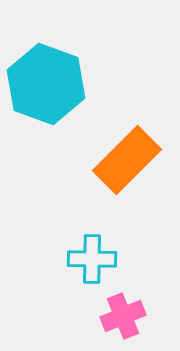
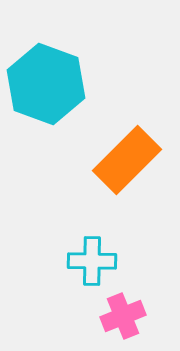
cyan cross: moved 2 px down
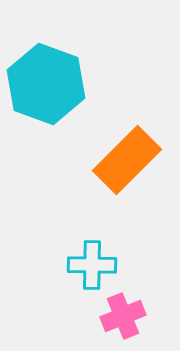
cyan cross: moved 4 px down
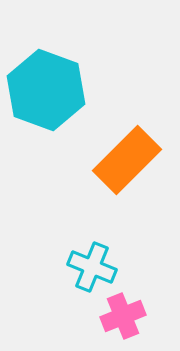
cyan hexagon: moved 6 px down
cyan cross: moved 2 px down; rotated 21 degrees clockwise
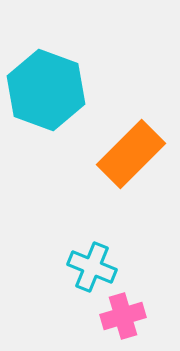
orange rectangle: moved 4 px right, 6 px up
pink cross: rotated 6 degrees clockwise
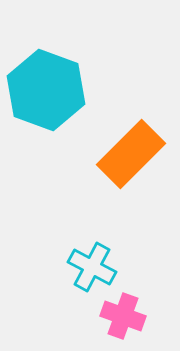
cyan cross: rotated 6 degrees clockwise
pink cross: rotated 36 degrees clockwise
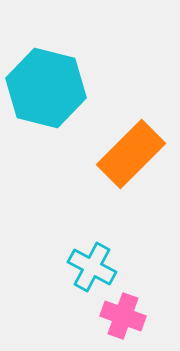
cyan hexagon: moved 2 px up; rotated 6 degrees counterclockwise
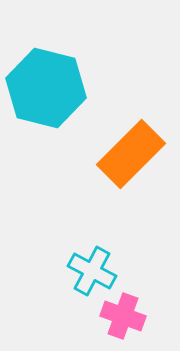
cyan cross: moved 4 px down
